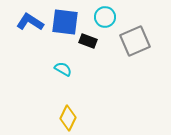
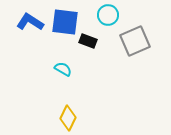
cyan circle: moved 3 px right, 2 px up
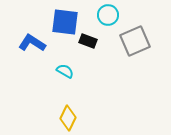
blue L-shape: moved 2 px right, 21 px down
cyan semicircle: moved 2 px right, 2 px down
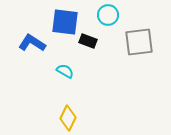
gray square: moved 4 px right, 1 px down; rotated 16 degrees clockwise
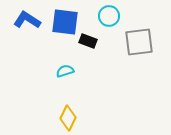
cyan circle: moved 1 px right, 1 px down
blue L-shape: moved 5 px left, 23 px up
cyan semicircle: rotated 48 degrees counterclockwise
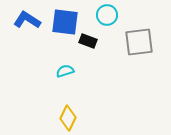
cyan circle: moved 2 px left, 1 px up
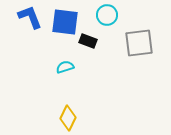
blue L-shape: moved 3 px right, 3 px up; rotated 36 degrees clockwise
gray square: moved 1 px down
cyan semicircle: moved 4 px up
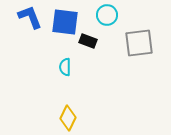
cyan semicircle: rotated 72 degrees counterclockwise
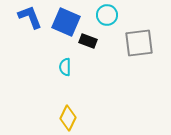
blue square: moved 1 px right; rotated 16 degrees clockwise
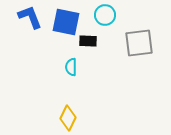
cyan circle: moved 2 px left
blue square: rotated 12 degrees counterclockwise
black rectangle: rotated 18 degrees counterclockwise
cyan semicircle: moved 6 px right
